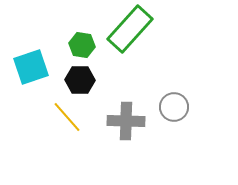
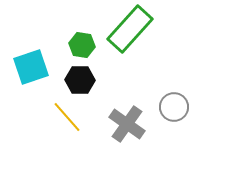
gray cross: moved 1 px right, 3 px down; rotated 33 degrees clockwise
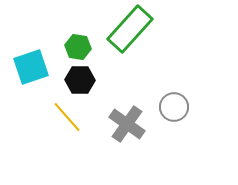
green hexagon: moved 4 px left, 2 px down
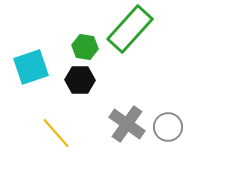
green hexagon: moved 7 px right
gray circle: moved 6 px left, 20 px down
yellow line: moved 11 px left, 16 px down
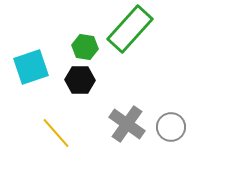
gray circle: moved 3 px right
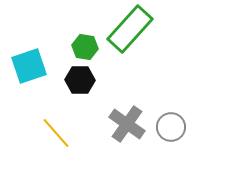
cyan square: moved 2 px left, 1 px up
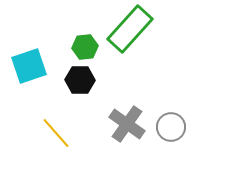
green hexagon: rotated 15 degrees counterclockwise
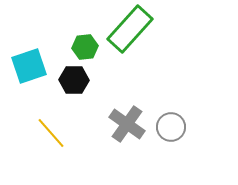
black hexagon: moved 6 px left
yellow line: moved 5 px left
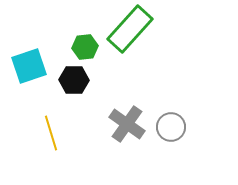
yellow line: rotated 24 degrees clockwise
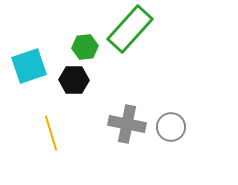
gray cross: rotated 24 degrees counterclockwise
